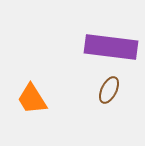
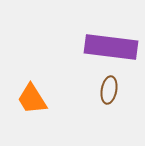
brown ellipse: rotated 16 degrees counterclockwise
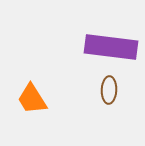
brown ellipse: rotated 8 degrees counterclockwise
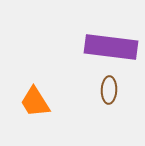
orange trapezoid: moved 3 px right, 3 px down
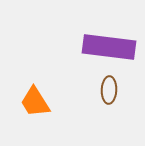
purple rectangle: moved 2 px left
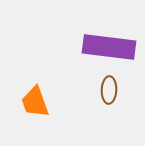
orange trapezoid: rotated 12 degrees clockwise
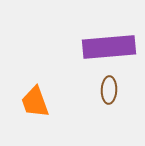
purple rectangle: rotated 12 degrees counterclockwise
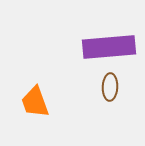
brown ellipse: moved 1 px right, 3 px up
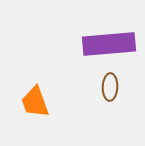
purple rectangle: moved 3 px up
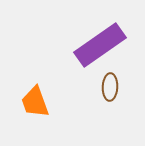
purple rectangle: moved 9 px left, 1 px down; rotated 30 degrees counterclockwise
